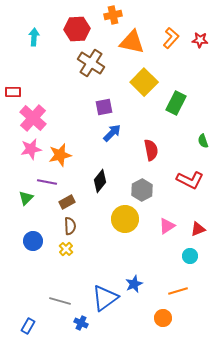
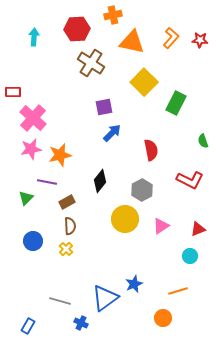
pink triangle: moved 6 px left
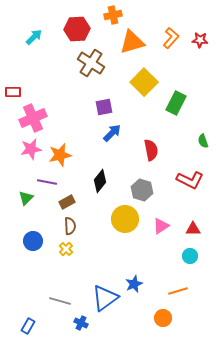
cyan arrow: rotated 42 degrees clockwise
orange triangle: rotated 28 degrees counterclockwise
pink cross: rotated 24 degrees clockwise
gray hexagon: rotated 15 degrees counterclockwise
red triangle: moved 5 px left; rotated 21 degrees clockwise
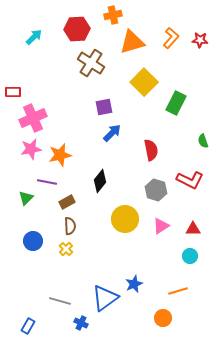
gray hexagon: moved 14 px right
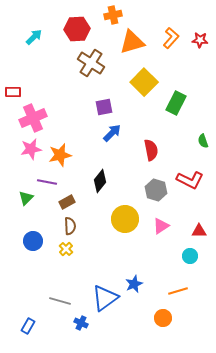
red triangle: moved 6 px right, 2 px down
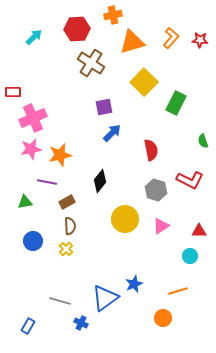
green triangle: moved 1 px left, 4 px down; rotated 35 degrees clockwise
